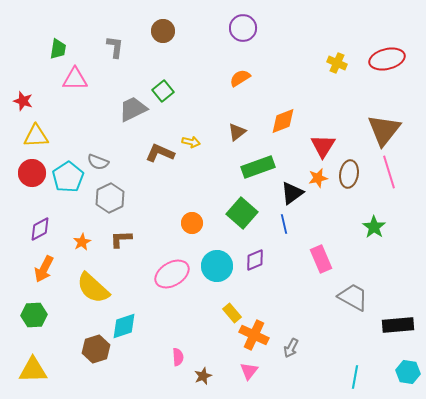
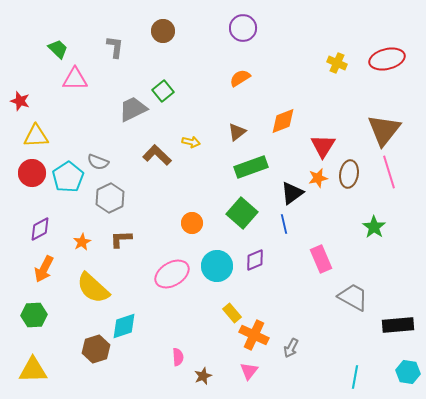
green trapezoid at (58, 49): rotated 55 degrees counterclockwise
red star at (23, 101): moved 3 px left
brown L-shape at (160, 153): moved 3 px left, 2 px down; rotated 20 degrees clockwise
green rectangle at (258, 167): moved 7 px left
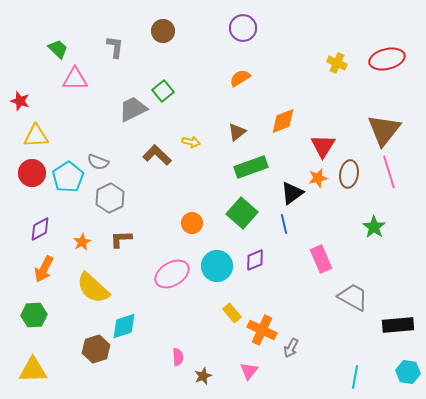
orange cross at (254, 335): moved 8 px right, 5 px up
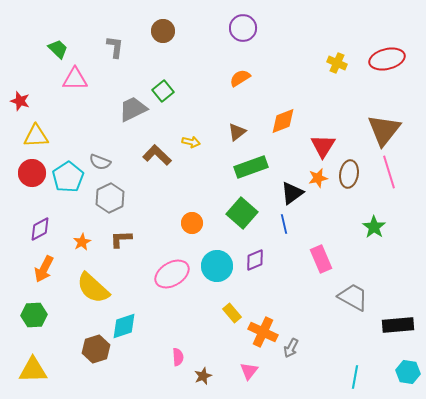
gray semicircle at (98, 162): moved 2 px right
orange cross at (262, 330): moved 1 px right, 2 px down
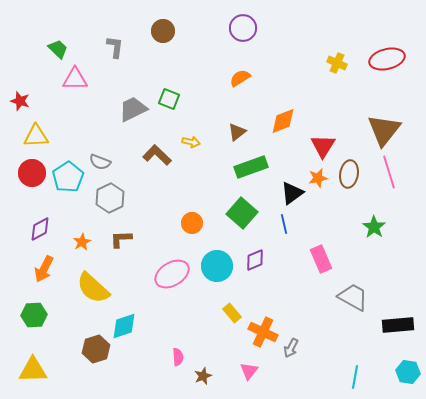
green square at (163, 91): moved 6 px right, 8 px down; rotated 30 degrees counterclockwise
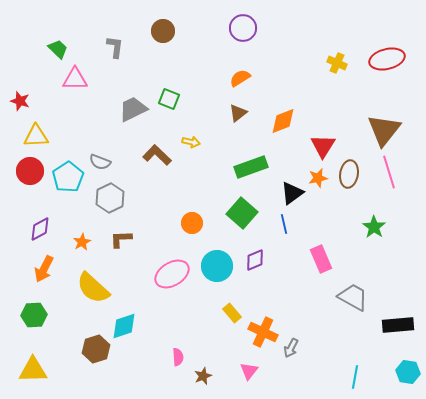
brown triangle at (237, 132): moved 1 px right, 19 px up
red circle at (32, 173): moved 2 px left, 2 px up
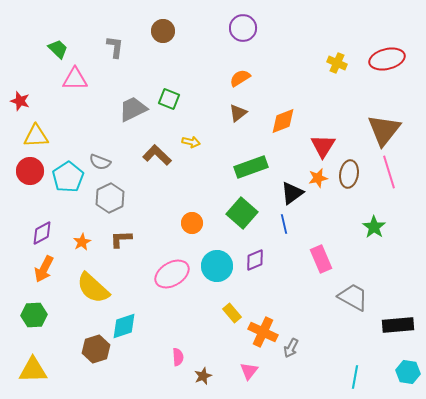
purple diamond at (40, 229): moved 2 px right, 4 px down
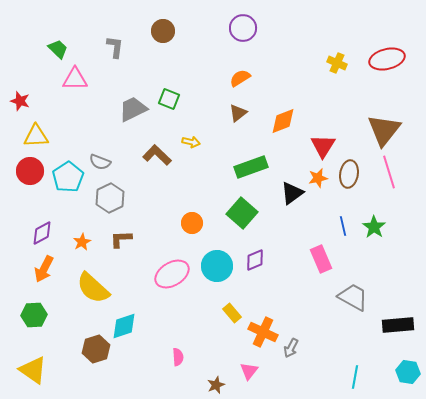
blue line at (284, 224): moved 59 px right, 2 px down
yellow triangle at (33, 370): rotated 36 degrees clockwise
brown star at (203, 376): moved 13 px right, 9 px down
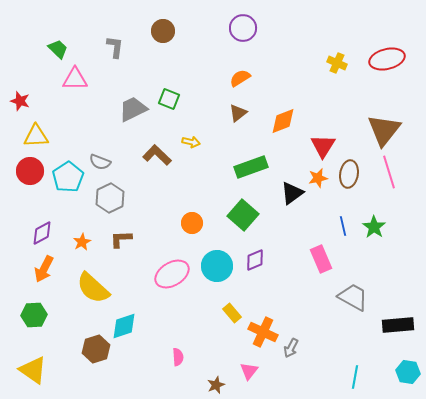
green square at (242, 213): moved 1 px right, 2 px down
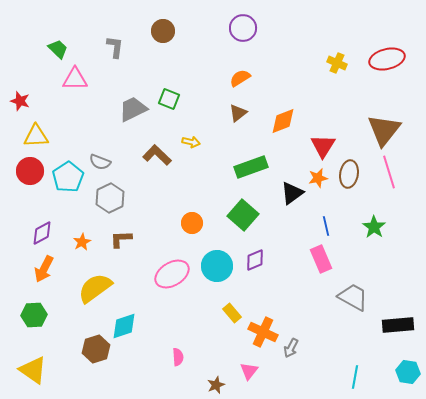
blue line at (343, 226): moved 17 px left
yellow semicircle at (93, 288): moved 2 px right; rotated 102 degrees clockwise
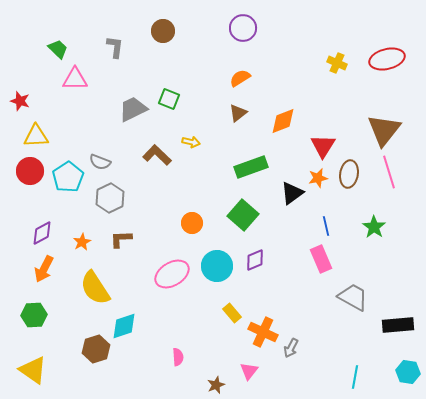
yellow semicircle at (95, 288): rotated 87 degrees counterclockwise
